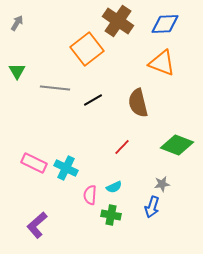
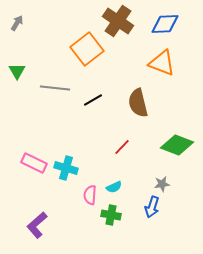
cyan cross: rotated 10 degrees counterclockwise
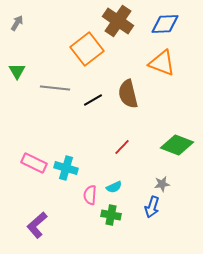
brown semicircle: moved 10 px left, 9 px up
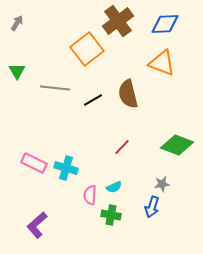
brown cross: rotated 20 degrees clockwise
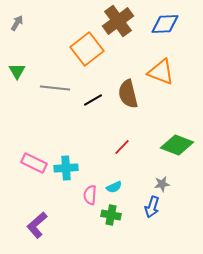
orange triangle: moved 1 px left, 9 px down
cyan cross: rotated 20 degrees counterclockwise
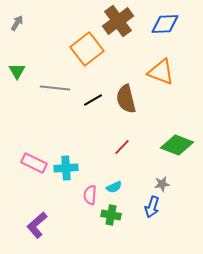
brown semicircle: moved 2 px left, 5 px down
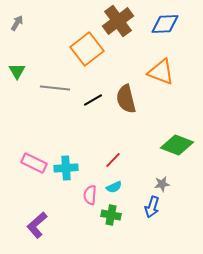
red line: moved 9 px left, 13 px down
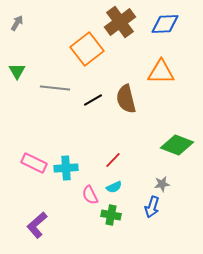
brown cross: moved 2 px right, 1 px down
orange triangle: rotated 20 degrees counterclockwise
pink semicircle: rotated 30 degrees counterclockwise
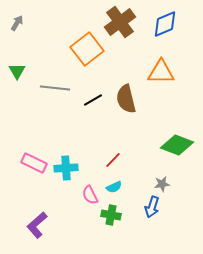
blue diamond: rotated 20 degrees counterclockwise
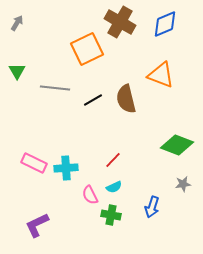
brown cross: rotated 24 degrees counterclockwise
orange square: rotated 12 degrees clockwise
orange triangle: moved 3 px down; rotated 20 degrees clockwise
gray star: moved 21 px right
purple L-shape: rotated 16 degrees clockwise
